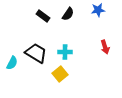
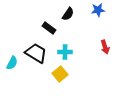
black rectangle: moved 6 px right, 12 px down
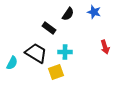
blue star: moved 4 px left, 2 px down; rotated 24 degrees clockwise
yellow square: moved 4 px left, 2 px up; rotated 21 degrees clockwise
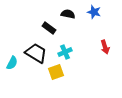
black semicircle: rotated 112 degrees counterclockwise
cyan cross: rotated 24 degrees counterclockwise
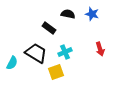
blue star: moved 2 px left, 2 px down
red arrow: moved 5 px left, 2 px down
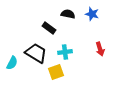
cyan cross: rotated 16 degrees clockwise
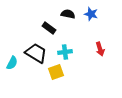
blue star: moved 1 px left
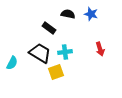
black trapezoid: moved 4 px right
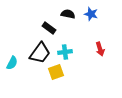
black trapezoid: rotated 95 degrees clockwise
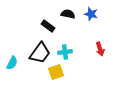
black rectangle: moved 1 px left, 2 px up
